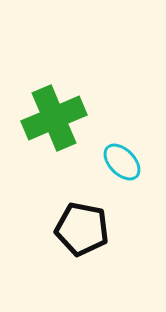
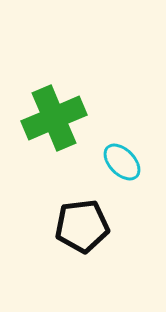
black pentagon: moved 3 px up; rotated 18 degrees counterclockwise
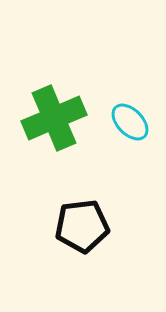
cyan ellipse: moved 8 px right, 40 px up
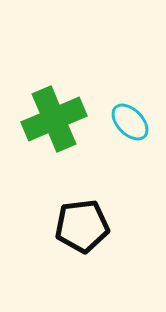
green cross: moved 1 px down
